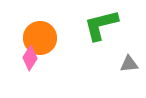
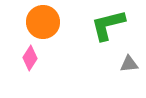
green L-shape: moved 7 px right
orange circle: moved 3 px right, 16 px up
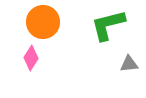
pink diamond: moved 1 px right
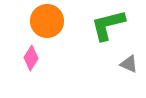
orange circle: moved 4 px right, 1 px up
gray triangle: rotated 30 degrees clockwise
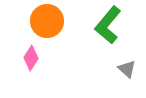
green L-shape: rotated 36 degrees counterclockwise
gray triangle: moved 2 px left, 5 px down; rotated 18 degrees clockwise
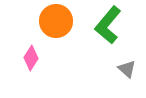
orange circle: moved 9 px right
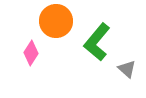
green L-shape: moved 11 px left, 17 px down
pink diamond: moved 5 px up
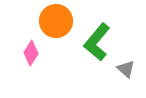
gray triangle: moved 1 px left
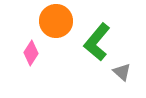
gray triangle: moved 4 px left, 3 px down
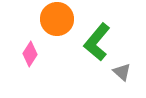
orange circle: moved 1 px right, 2 px up
pink diamond: moved 1 px left, 1 px down
